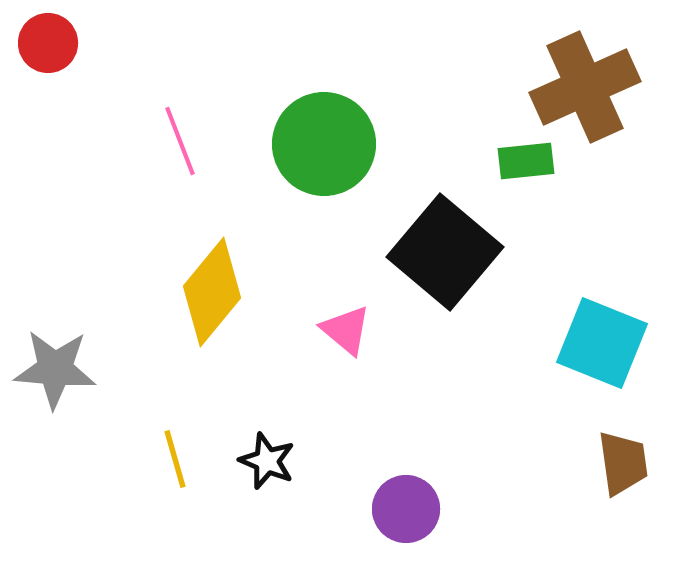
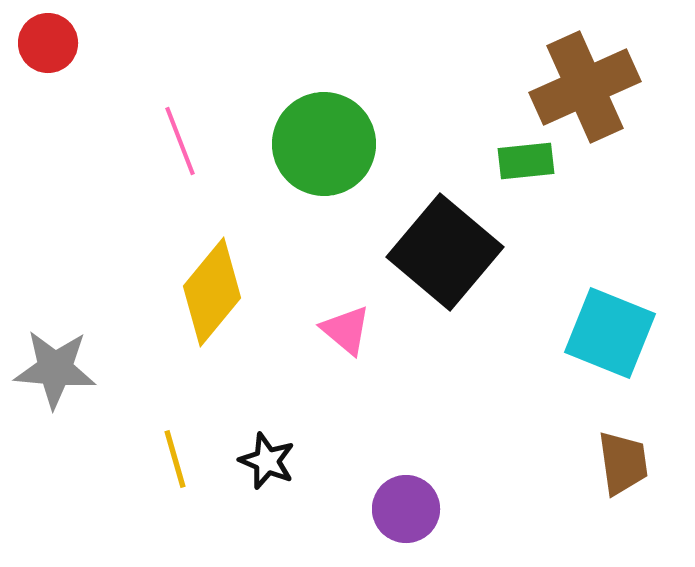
cyan square: moved 8 px right, 10 px up
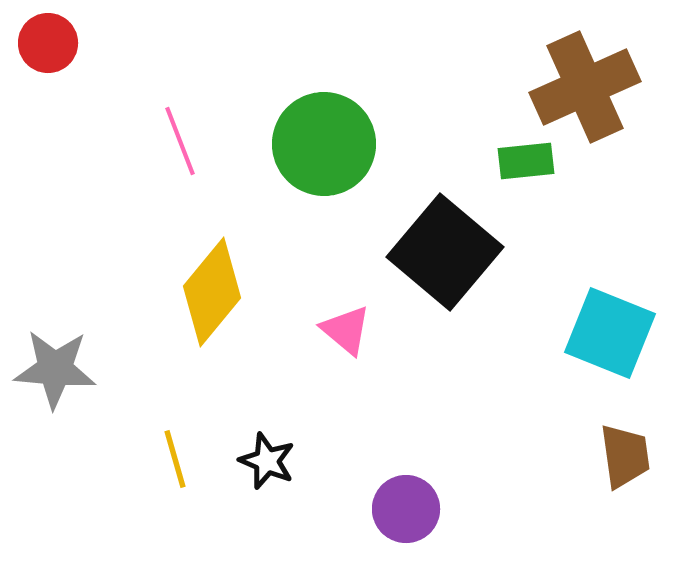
brown trapezoid: moved 2 px right, 7 px up
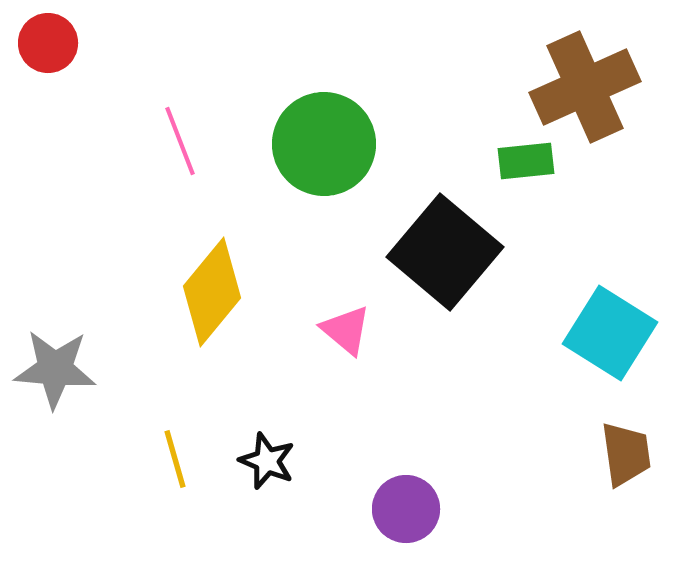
cyan square: rotated 10 degrees clockwise
brown trapezoid: moved 1 px right, 2 px up
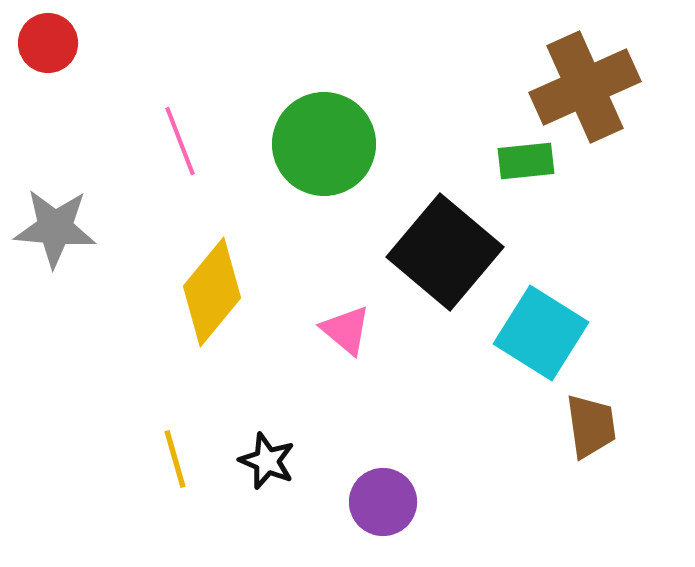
cyan square: moved 69 px left
gray star: moved 141 px up
brown trapezoid: moved 35 px left, 28 px up
purple circle: moved 23 px left, 7 px up
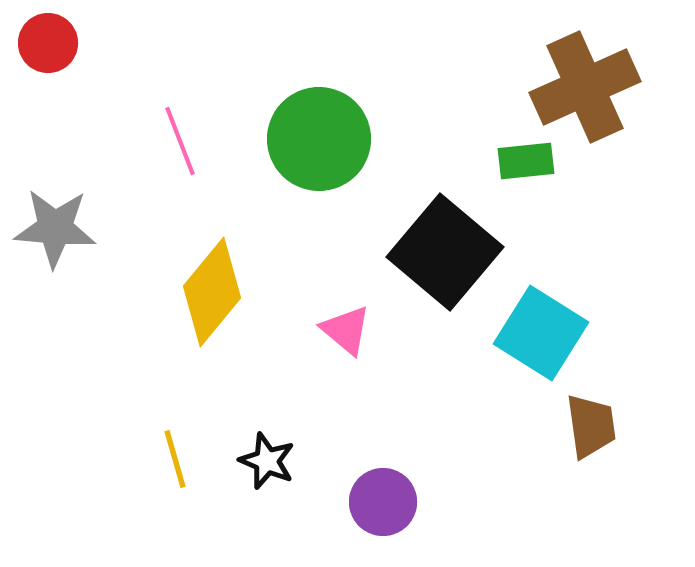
green circle: moved 5 px left, 5 px up
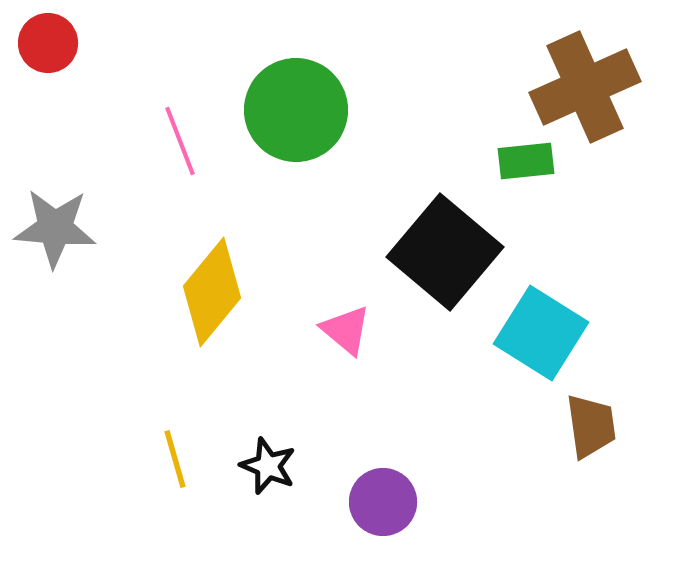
green circle: moved 23 px left, 29 px up
black star: moved 1 px right, 5 px down
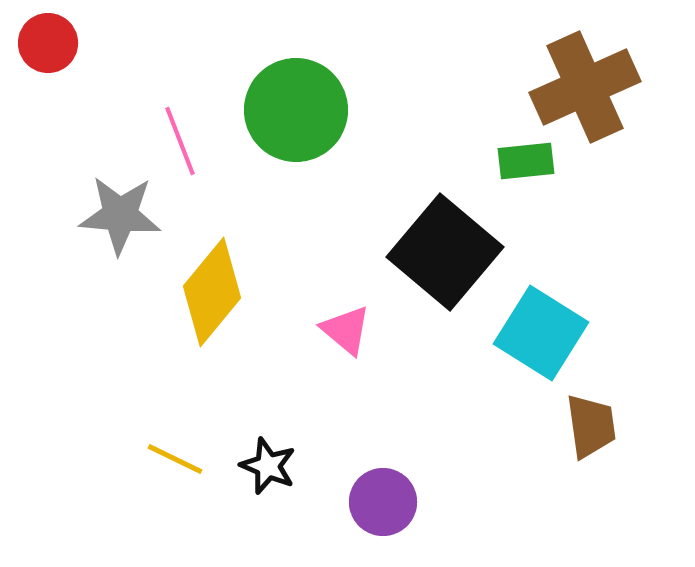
gray star: moved 65 px right, 13 px up
yellow line: rotated 48 degrees counterclockwise
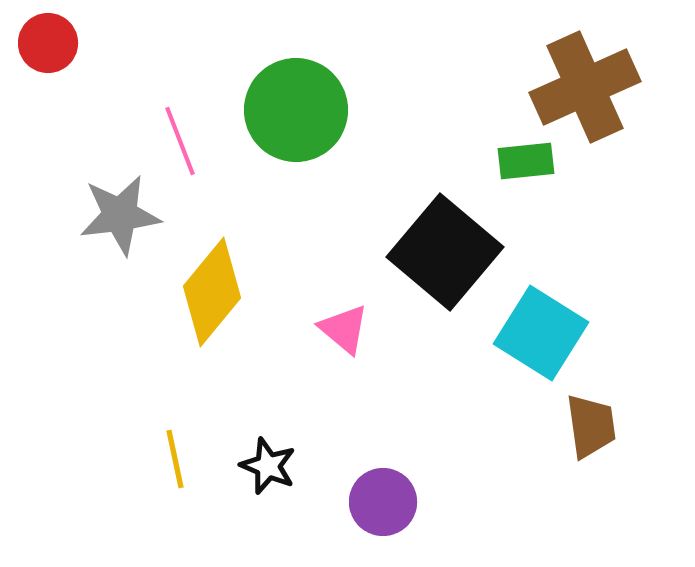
gray star: rotated 12 degrees counterclockwise
pink triangle: moved 2 px left, 1 px up
yellow line: rotated 52 degrees clockwise
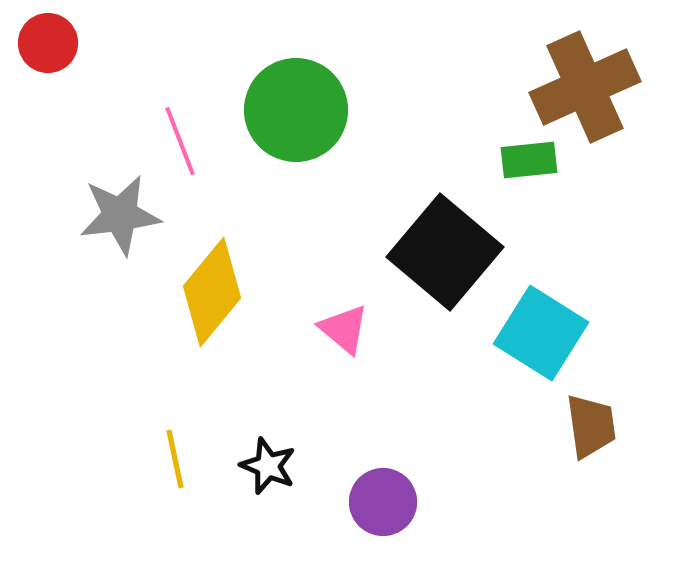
green rectangle: moved 3 px right, 1 px up
